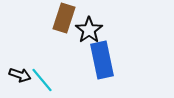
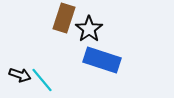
black star: moved 1 px up
blue rectangle: rotated 60 degrees counterclockwise
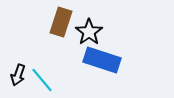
brown rectangle: moved 3 px left, 4 px down
black star: moved 3 px down
black arrow: moved 2 px left; rotated 90 degrees clockwise
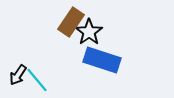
brown rectangle: moved 10 px right; rotated 16 degrees clockwise
black arrow: rotated 15 degrees clockwise
cyan line: moved 5 px left
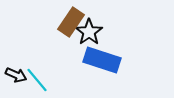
black arrow: moved 2 px left; rotated 100 degrees counterclockwise
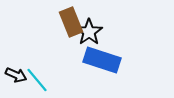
brown rectangle: rotated 56 degrees counterclockwise
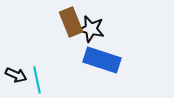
black star: moved 2 px right, 3 px up; rotated 24 degrees counterclockwise
cyan line: rotated 28 degrees clockwise
